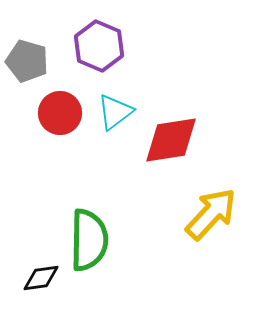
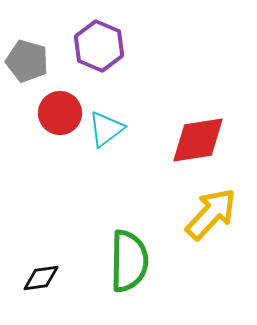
cyan triangle: moved 9 px left, 17 px down
red diamond: moved 27 px right
green semicircle: moved 40 px right, 21 px down
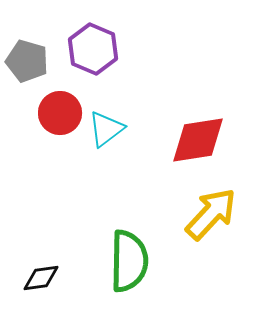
purple hexagon: moved 6 px left, 3 px down
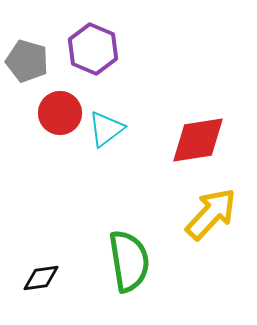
green semicircle: rotated 10 degrees counterclockwise
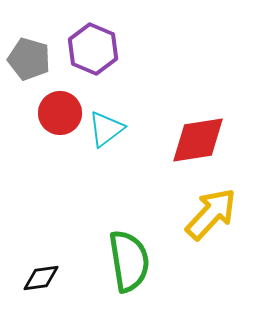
gray pentagon: moved 2 px right, 2 px up
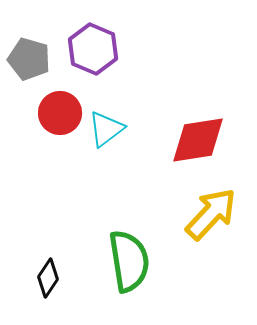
black diamond: moved 7 px right; rotated 48 degrees counterclockwise
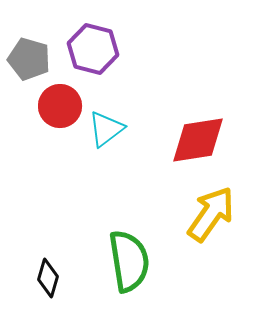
purple hexagon: rotated 9 degrees counterclockwise
red circle: moved 7 px up
yellow arrow: rotated 8 degrees counterclockwise
black diamond: rotated 18 degrees counterclockwise
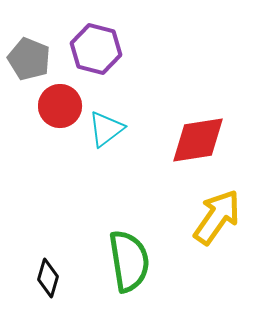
purple hexagon: moved 3 px right
gray pentagon: rotated 6 degrees clockwise
yellow arrow: moved 6 px right, 3 px down
